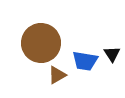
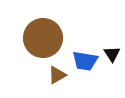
brown circle: moved 2 px right, 5 px up
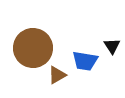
brown circle: moved 10 px left, 10 px down
black triangle: moved 8 px up
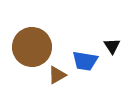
brown circle: moved 1 px left, 1 px up
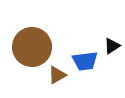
black triangle: rotated 30 degrees clockwise
blue trapezoid: rotated 16 degrees counterclockwise
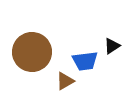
brown circle: moved 5 px down
brown triangle: moved 8 px right, 6 px down
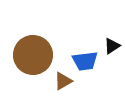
brown circle: moved 1 px right, 3 px down
brown triangle: moved 2 px left
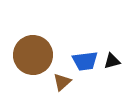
black triangle: moved 15 px down; rotated 18 degrees clockwise
brown triangle: moved 1 px left, 1 px down; rotated 12 degrees counterclockwise
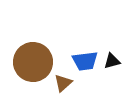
brown circle: moved 7 px down
brown triangle: moved 1 px right, 1 px down
